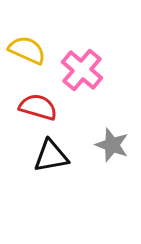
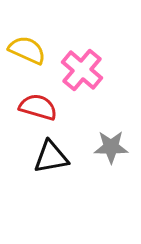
gray star: moved 1 px left, 2 px down; rotated 20 degrees counterclockwise
black triangle: moved 1 px down
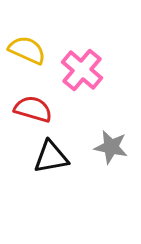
red semicircle: moved 5 px left, 2 px down
gray star: rotated 12 degrees clockwise
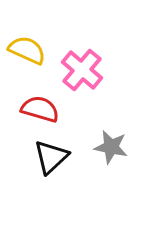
red semicircle: moved 7 px right
black triangle: rotated 33 degrees counterclockwise
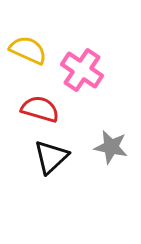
yellow semicircle: moved 1 px right
pink cross: rotated 6 degrees counterclockwise
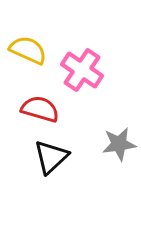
gray star: moved 8 px right, 3 px up; rotated 20 degrees counterclockwise
